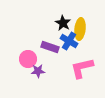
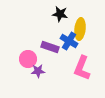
black star: moved 3 px left, 9 px up; rotated 21 degrees counterclockwise
pink L-shape: rotated 55 degrees counterclockwise
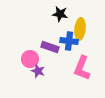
blue cross: rotated 24 degrees counterclockwise
pink circle: moved 2 px right
purple star: rotated 24 degrees clockwise
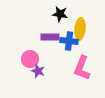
purple rectangle: moved 10 px up; rotated 18 degrees counterclockwise
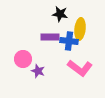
pink circle: moved 7 px left
pink L-shape: moved 2 px left; rotated 75 degrees counterclockwise
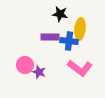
pink circle: moved 2 px right, 6 px down
purple star: moved 1 px right, 1 px down
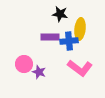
blue cross: rotated 12 degrees counterclockwise
pink circle: moved 1 px left, 1 px up
